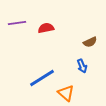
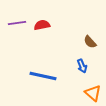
red semicircle: moved 4 px left, 3 px up
brown semicircle: rotated 72 degrees clockwise
blue line: moved 1 px right, 2 px up; rotated 44 degrees clockwise
orange triangle: moved 27 px right
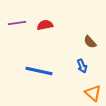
red semicircle: moved 3 px right
blue line: moved 4 px left, 5 px up
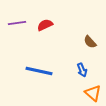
red semicircle: rotated 14 degrees counterclockwise
blue arrow: moved 4 px down
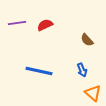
brown semicircle: moved 3 px left, 2 px up
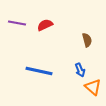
purple line: rotated 18 degrees clockwise
brown semicircle: rotated 152 degrees counterclockwise
blue arrow: moved 2 px left
orange triangle: moved 6 px up
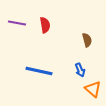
red semicircle: rotated 105 degrees clockwise
orange triangle: moved 2 px down
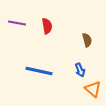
red semicircle: moved 2 px right, 1 px down
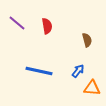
purple line: rotated 30 degrees clockwise
blue arrow: moved 2 px left, 1 px down; rotated 120 degrees counterclockwise
orange triangle: moved 1 px left, 1 px up; rotated 36 degrees counterclockwise
